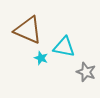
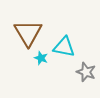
brown triangle: moved 3 px down; rotated 36 degrees clockwise
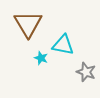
brown triangle: moved 9 px up
cyan triangle: moved 1 px left, 2 px up
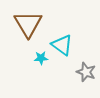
cyan triangle: moved 1 px left; rotated 25 degrees clockwise
cyan star: rotated 24 degrees counterclockwise
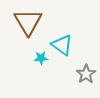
brown triangle: moved 2 px up
gray star: moved 2 px down; rotated 18 degrees clockwise
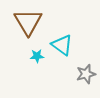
cyan star: moved 4 px left, 2 px up
gray star: rotated 18 degrees clockwise
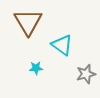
cyan star: moved 1 px left, 12 px down
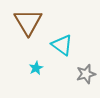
cyan star: rotated 24 degrees counterclockwise
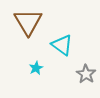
gray star: rotated 24 degrees counterclockwise
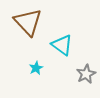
brown triangle: rotated 12 degrees counterclockwise
gray star: rotated 12 degrees clockwise
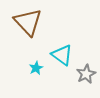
cyan triangle: moved 10 px down
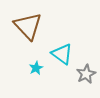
brown triangle: moved 4 px down
cyan triangle: moved 1 px up
